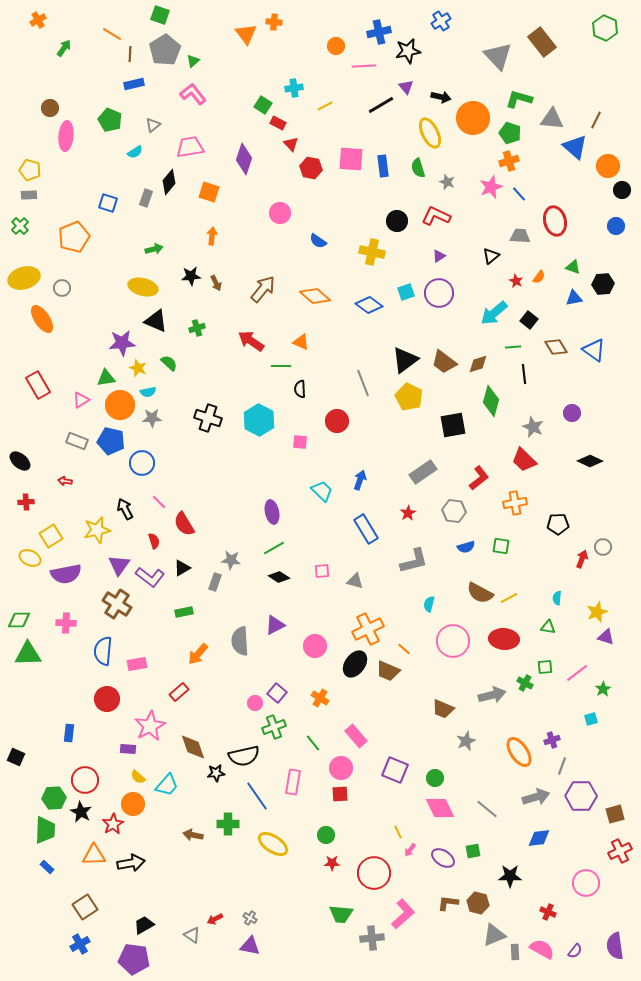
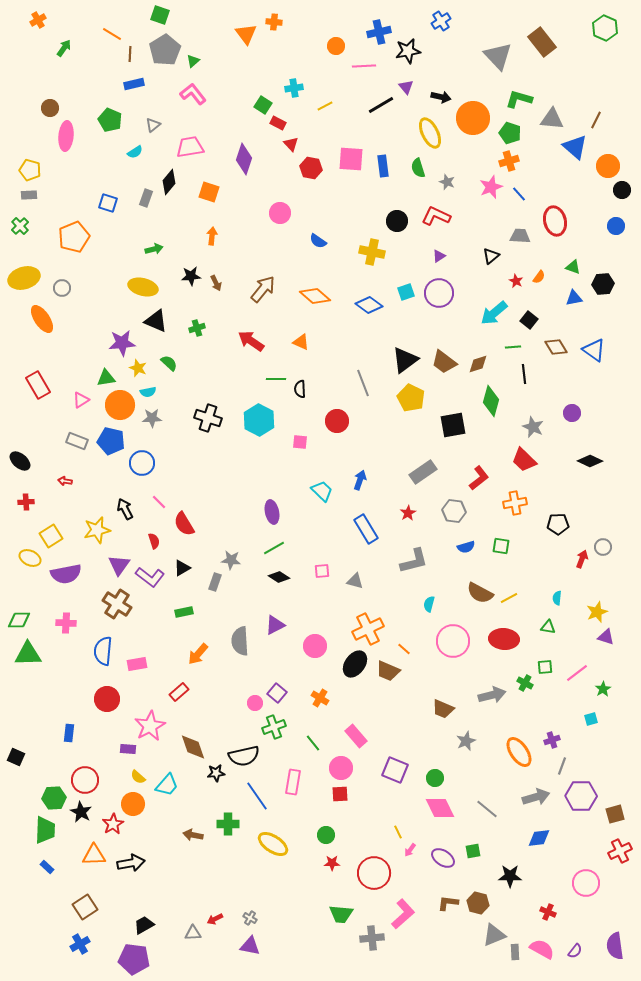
green line at (281, 366): moved 5 px left, 13 px down
yellow pentagon at (409, 397): moved 2 px right, 1 px down
gray triangle at (192, 935): moved 1 px right, 2 px up; rotated 36 degrees counterclockwise
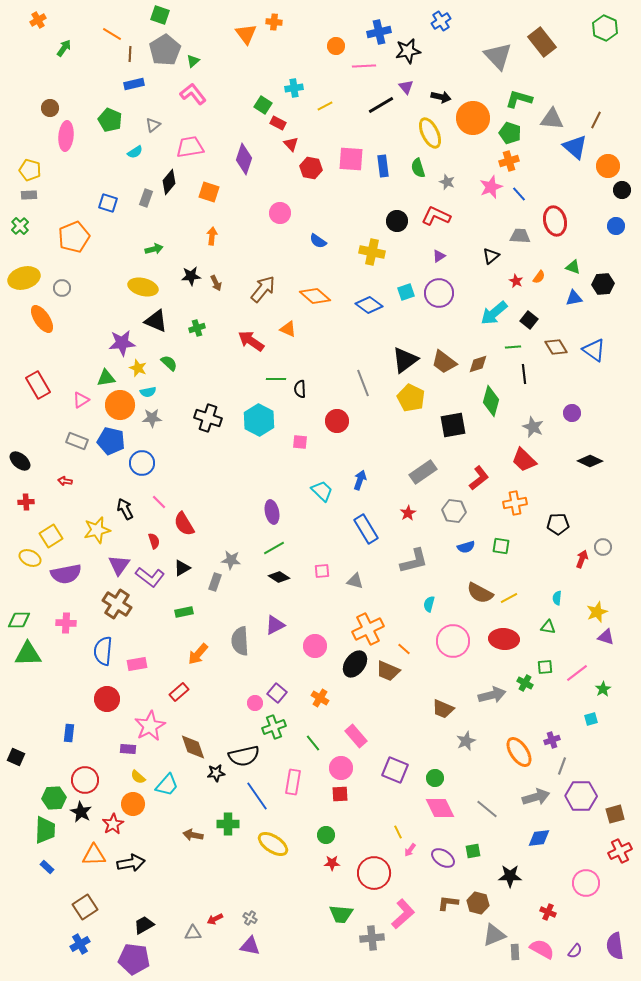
orange triangle at (301, 342): moved 13 px left, 13 px up
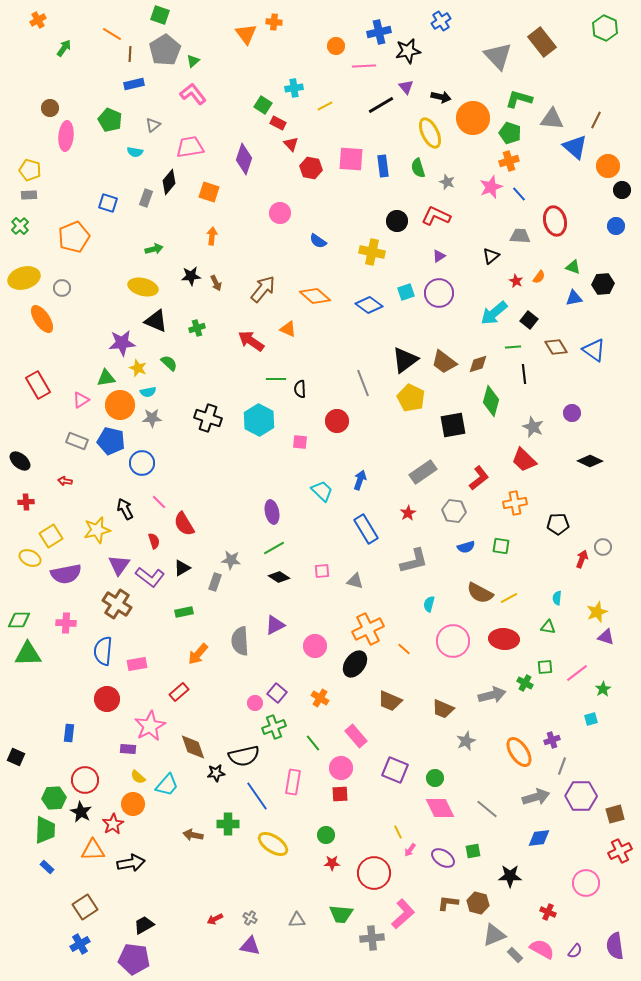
cyan semicircle at (135, 152): rotated 42 degrees clockwise
brown trapezoid at (388, 671): moved 2 px right, 30 px down
orange triangle at (94, 855): moved 1 px left, 5 px up
gray triangle at (193, 933): moved 104 px right, 13 px up
gray rectangle at (515, 952): moved 3 px down; rotated 42 degrees counterclockwise
